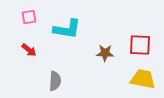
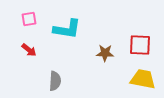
pink square: moved 2 px down
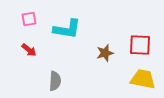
brown star: rotated 18 degrees counterclockwise
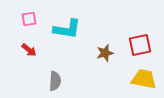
red square: rotated 15 degrees counterclockwise
yellow trapezoid: moved 1 px right
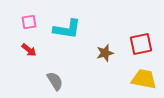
pink square: moved 3 px down
red square: moved 1 px right, 1 px up
gray semicircle: rotated 36 degrees counterclockwise
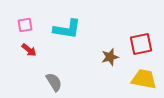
pink square: moved 4 px left, 3 px down
brown star: moved 5 px right, 4 px down
gray semicircle: moved 1 px left, 1 px down
